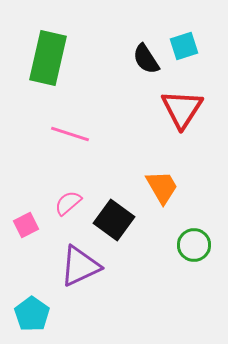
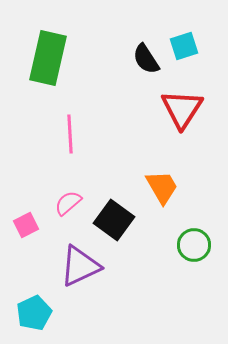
pink line: rotated 69 degrees clockwise
cyan pentagon: moved 2 px right, 1 px up; rotated 12 degrees clockwise
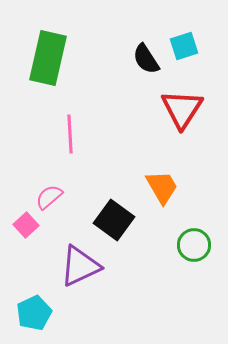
pink semicircle: moved 19 px left, 6 px up
pink square: rotated 15 degrees counterclockwise
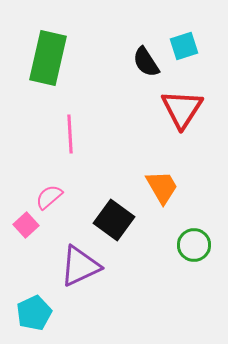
black semicircle: moved 3 px down
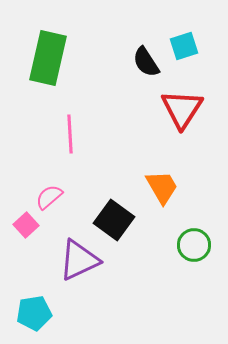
purple triangle: moved 1 px left, 6 px up
cyan pentagon: rotated 16 degrees clockwise
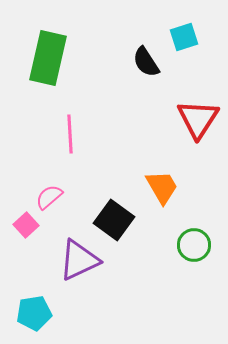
cyan square: moved 9 px up
red triangle: moved 16 px right, 10 px down
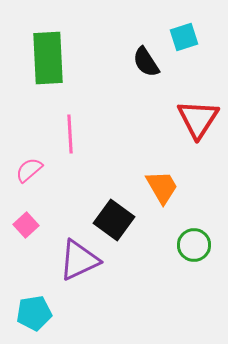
green rectangle: rotated 16 degrees counterclockwise
pink semicircle: moved 20 px left, 27 px up
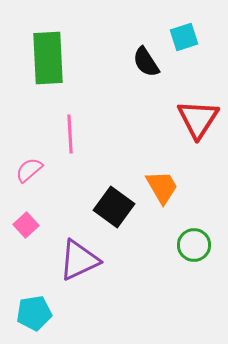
black square: moved 13 px up
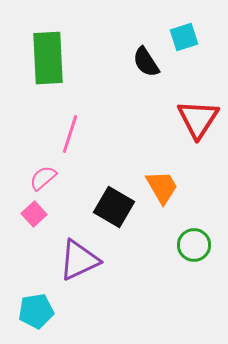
pink line: rotated 21 degrees clockwise
pink semicircle: moved 14 px right, 8 px down
black square: rotated 6 degrees counterclockwise
pink square: moved 8 px right, 11 px up
cyan pentagon: moved 2 px right, 2 px up
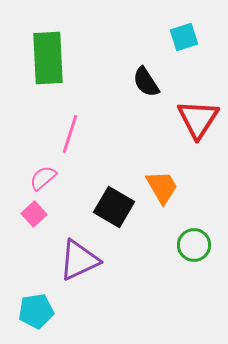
black semicircle: moved 20 px down
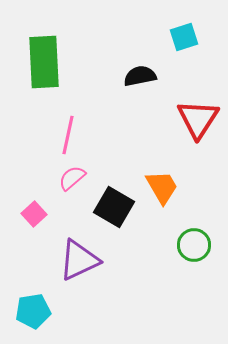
green rectangle: moved 4 px left, 4 px down
black semicircle: moved 6 px left, 6 px up; rotated 112 degrees clockwise
pink line: moved 2 px left, 1 px down; rotated 6 degrees counterclockwise
pink semicircle: moved 29 px right
cyan pentagon: moved 3 px left
